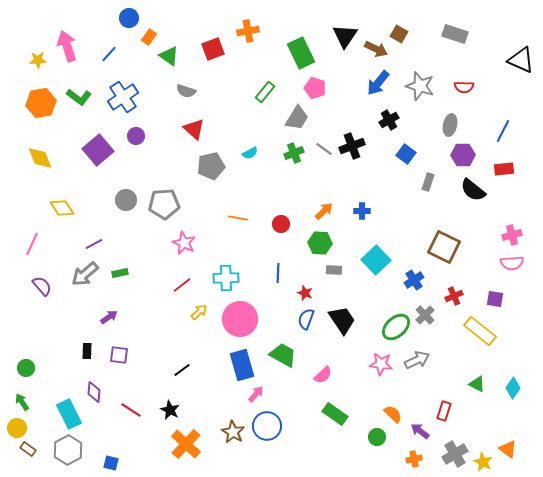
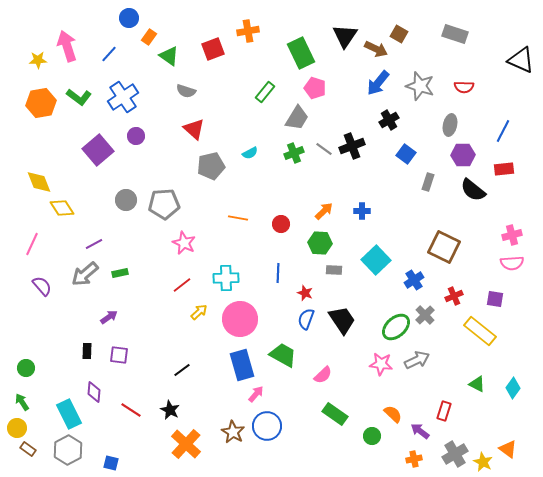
yellow diamond at (40, 158): moved 1 px left, 24 px down
green circle at (377, 437): moved 5 px left, 1 px up
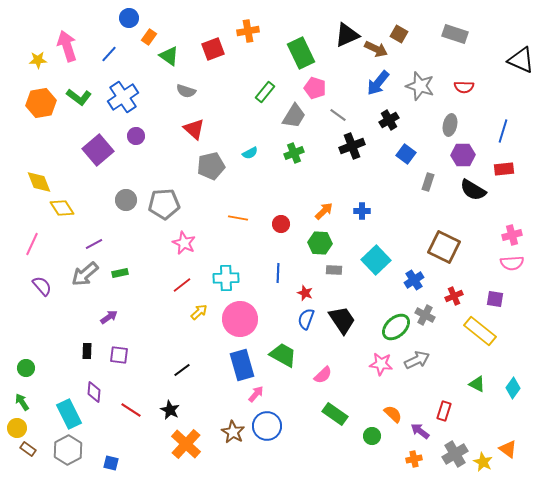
black triangle at (345, 36): moved 2 px right, 1 px up; rotated 32 degrees clockwise
gray trapezoid at (297, 118): moved 3 px left, 2 px up
blue line at (503, 131): rotated 10 degrees counterclockwise
gray line at (324, 149): moved 14 px right, 34 px up
black semicircle at (473, 190): rotated 8 degrees counterclockwise
gray cross at (425, 315): rotated 18 degrees counterclockwise
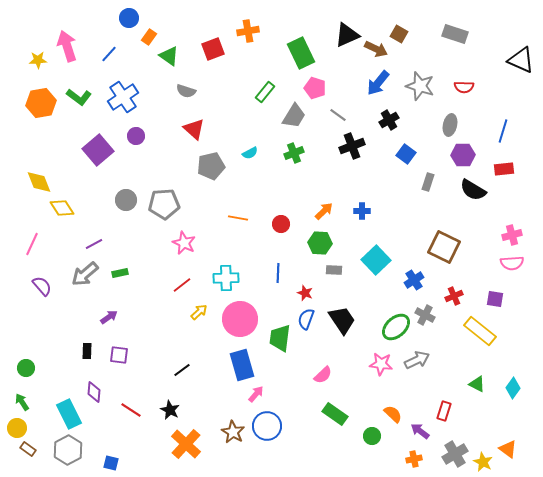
green trapezoid at (283, 355): moved 3 px left, 17 px up; rotated 112 degrees counterclockwise
